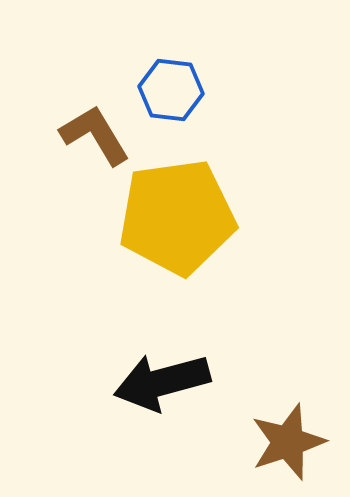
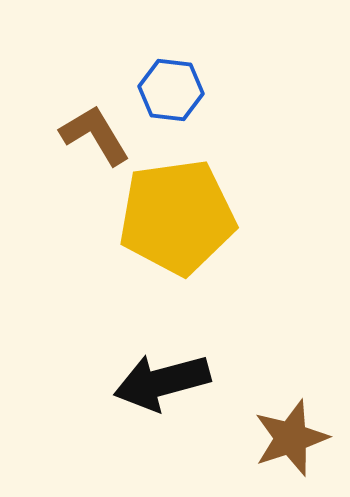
brown star: moved 3 px right, 4 px up
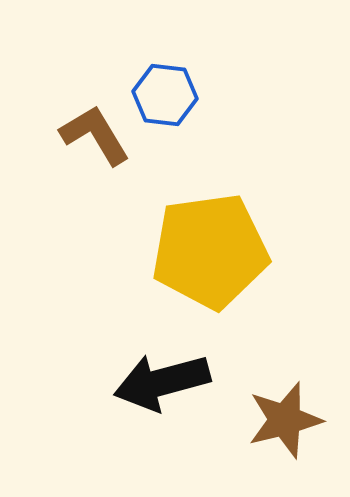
blue hexagon: moved 6 px left, 5 px down
yellow pentagon: moved 33 px right, 34 px down
brown star: moved 6 px left, 18 px up; rotated 4 degrees clockwise
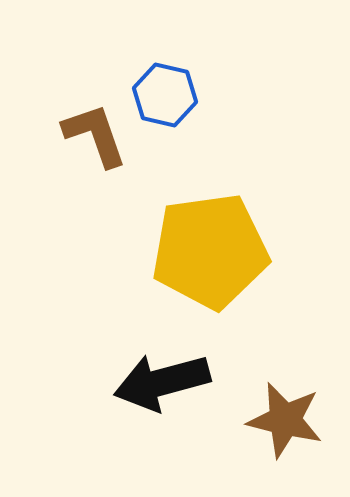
blue hexagon: rotated 6 degrees clockwise
brown L-shape: rotated 12 degrees clockwise
brown star: rotated 28 degrees clockwise
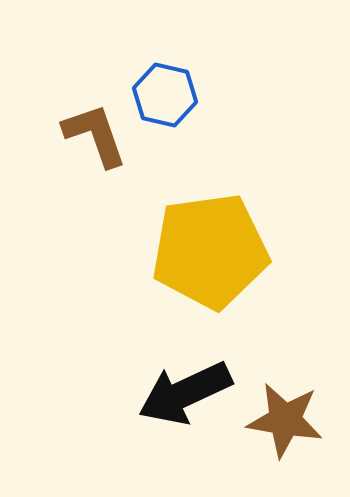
black arrow: moved 23 px right, 11 px down; rotated 10 degrees counterclockwise
brown star: rotated 4 degrees counterclockwise
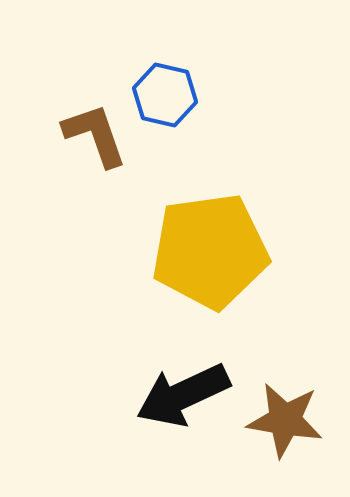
black arrow: moved 2 px left, 2 px down
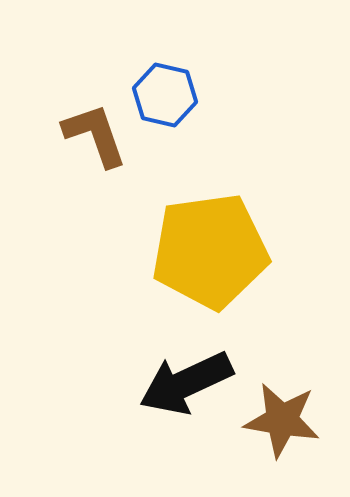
black arrow: moved 3 px right, 12 px up
brown star: moved 3 px left
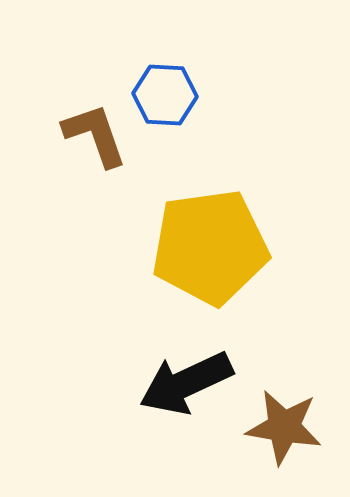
blue hexagon: rotated 10 degrees counterclockwise
yellow pentagon: moved 4 px up
brown star: moved 2 px right, 7 px down
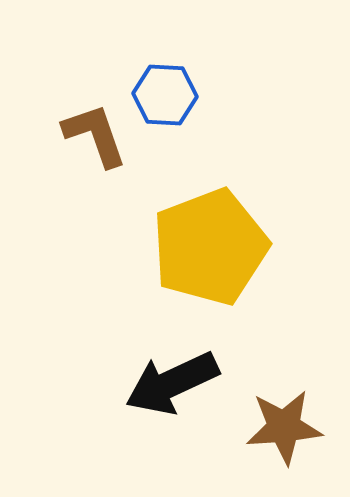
yellow pentagon: rotated 13 degrees counterclockwise
black arrow: moved 14 px left
brown star: rotated 14 degrees counterclockwise
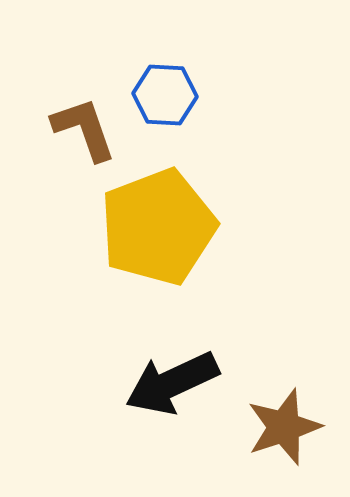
brown L-shape: moved 11 px left, 6 px up
yellow pentagon: moved 52 px left, 20 px up
brown star: rotated 14 degrees counterclockwise
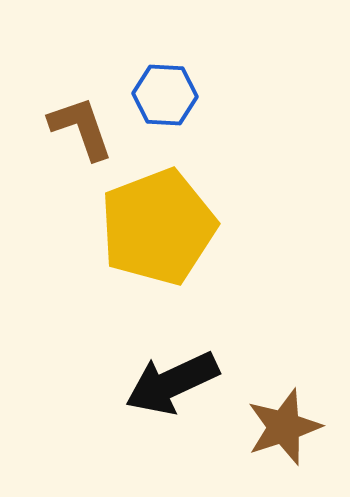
brown L-shape: moved 3 px left, 1 px up
